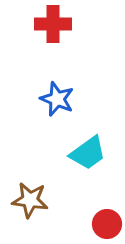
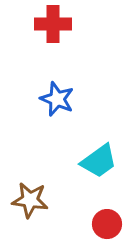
cyan trapezoid: moved 11 px right, 8 px down
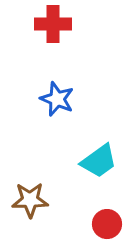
brown star: rotated 9 degrees counterclockwise
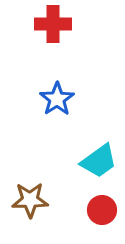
blue star: rotated 16 degrees clockwise
red circle: moved 5 px left, 14 px up
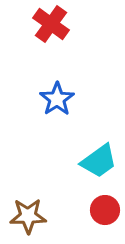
red cross: moved 2 px left; rotated 36 degrees clockwise
brown star: moved 2 px left, 16 px down
red circle: moved 3 px right
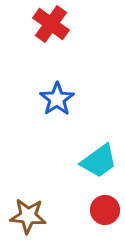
brown star: rotated 6 degrees clockwise
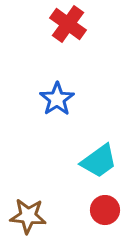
red cross: moved 17 px right
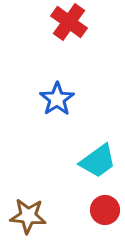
red cross: moved 1 px right, 2 px up
cyan trapezoid: moved 1 px left
